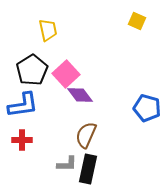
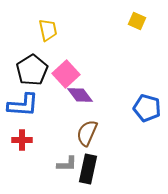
blue L-shape: rotated 12 degrees clockwise
brown semicircle: moved 1 px right, 2 px up
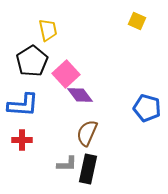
black pentagon: moved 9 px up
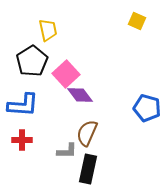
gray L-shape: moved 13 px up
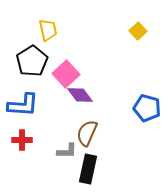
yellow square: moved 1 px right, 10 px down; rotated 24 degrees clockwise
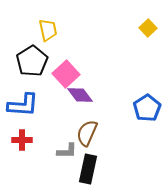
yellow square: moved 10 px right, 3 px up
blue pentagon: rotated 24 degrees clockwise
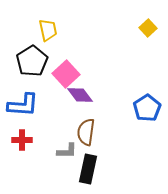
brown semicircle: moved 1 px left, 1 px up; rotated 16 degrees counterclockwise
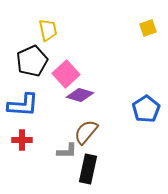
yellow square: rotated 24 degrees clockwise
black pentagon: rotated 8 degrees clockwise
purple diamond: rotated 36 degrees counterclockwise
blue pentagon: moved 1 px left, 1 px down
brown semicircle: rotated 32 degrees clockwise
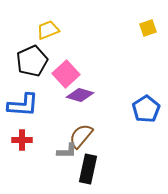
yellow trapezoid: rotated 100 degrees counterclockwise
brown semicircle: moved 5 px left, 4 px down
